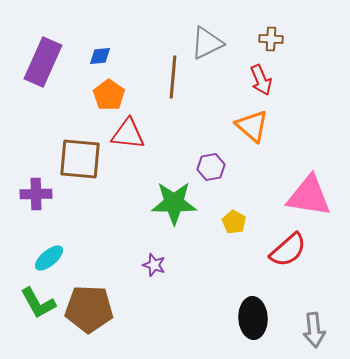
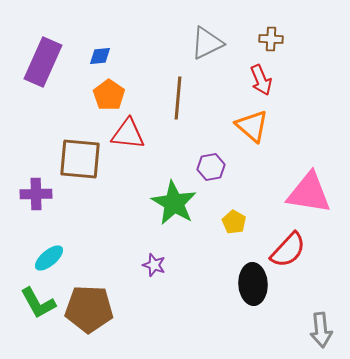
brown line: moved 5 px right, 21 px down
pink triangle: moved 3 px up
green star: rotated 30 degrees clockwise
red semicircle: rotated 6 degrees counterclockwise
black ellipse: moved 34 px up
gray arrow: moved 7 px right
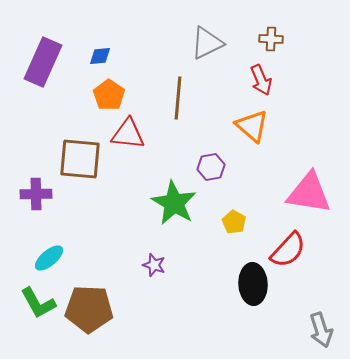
gray arrow: rotated 12 degrees counterclockwise
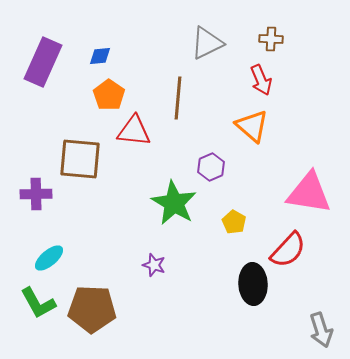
red triangle: moved 6 px right, 3 px up
purple hexagon: rotated 12 degrees counterclockwise
brown pentagon: moved 3 px right
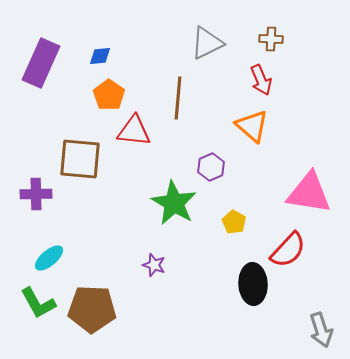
purple rectangle: moved 2 px left, 1 px down
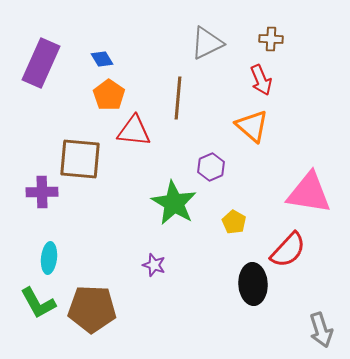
blue diamond: moved 2 px right, 3 px down; rotated 65 degrees clockwise
purple cross: moved 6 px right, 2 px up
cyan ellipse: rotated 44 degrees counterclockwise
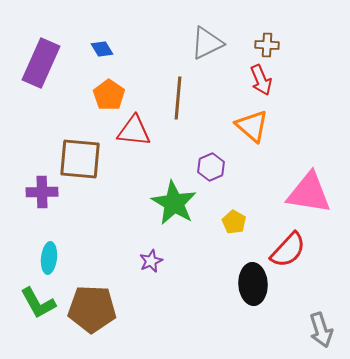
brown cross: moved 4 px left, 6 px down
blue diamond: moved 10 px up
purple star: moved 3 px left, 4 px up; rotated 30 degrees clockwise
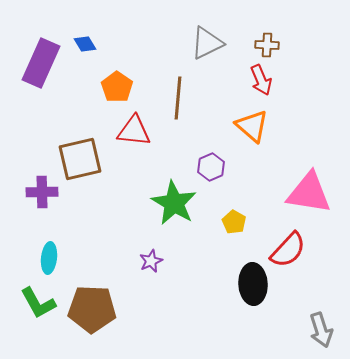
blue diamond: moved 17 px left, 5 px up
orange pentagon: moved 8 px right, 8 px up
brown square: rotated 18 degrees counterclockwise
